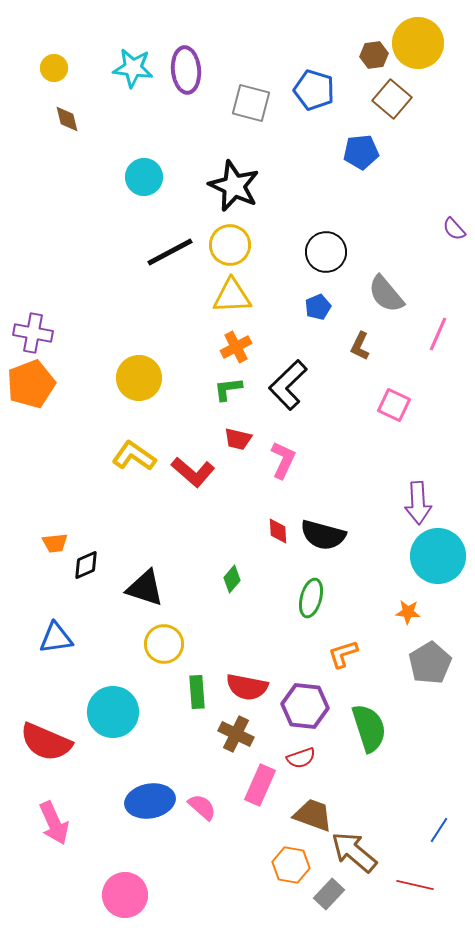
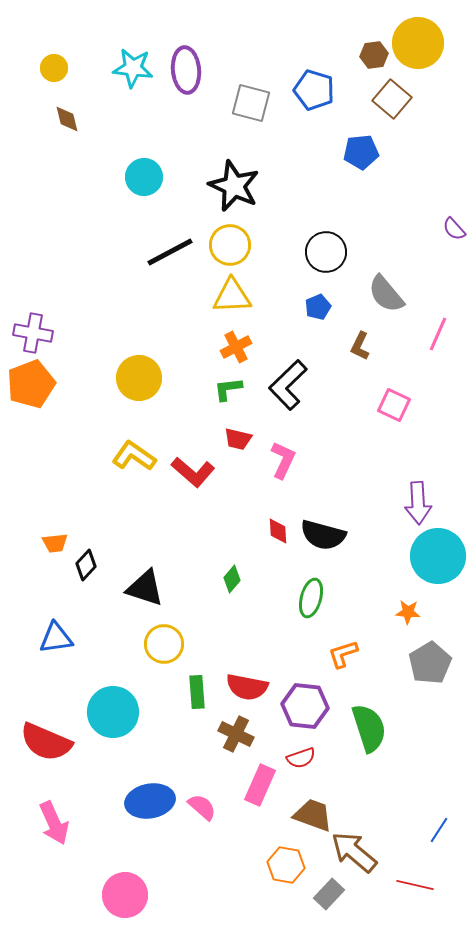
black diamond at (86, 565): rotated 24 degrees counterclockwise
orange hexagon at (291, 865): moved 5 px left
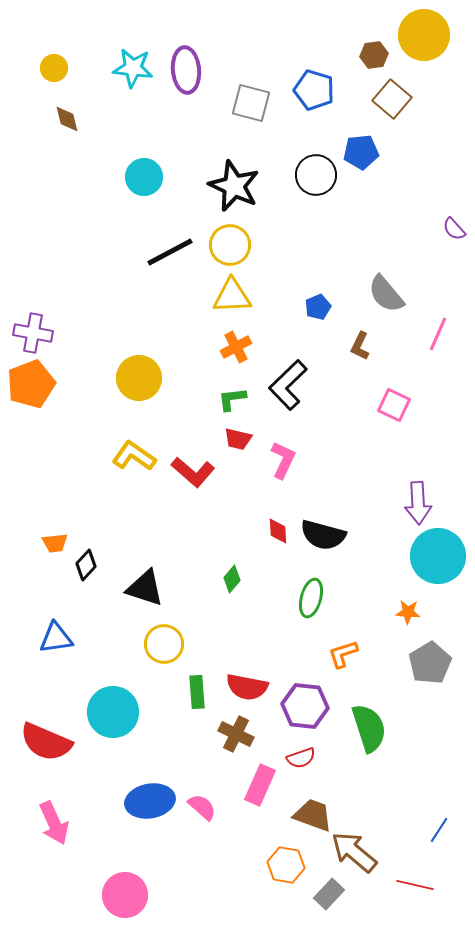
yellow circle at (418, 43): moved 6 px right, 8 px up
black circle at (326, 252): moved 10 px left, 77 px up
green L-shape at (228, 389): moved 4 px right, 10 px down
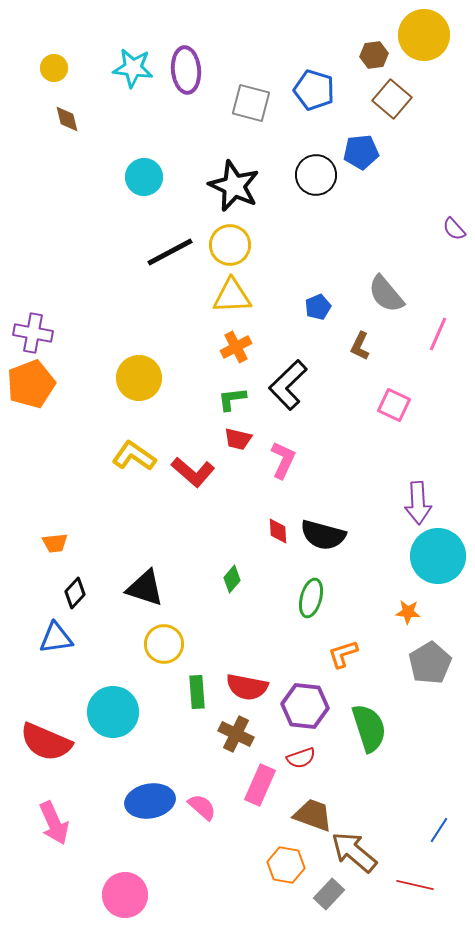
black diamond at (86, 565): moved 11 px left, 28 px down
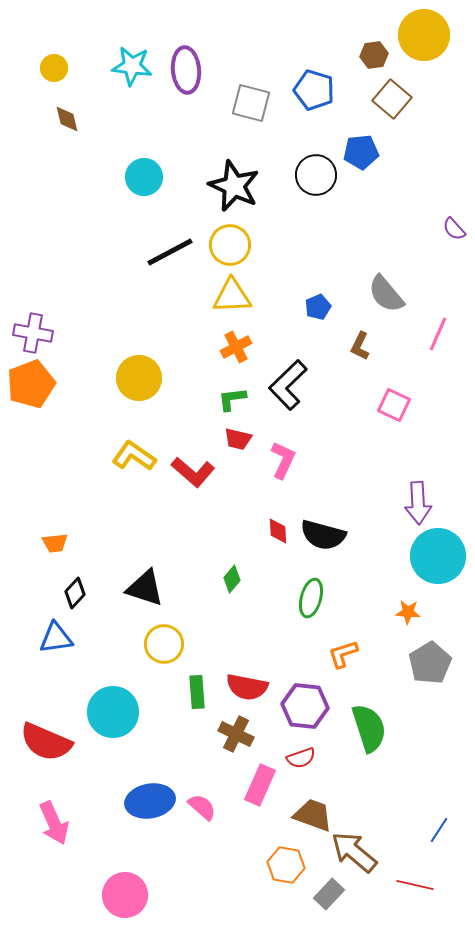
cyan star at (133, 68): moved 1 px left, 2 px up
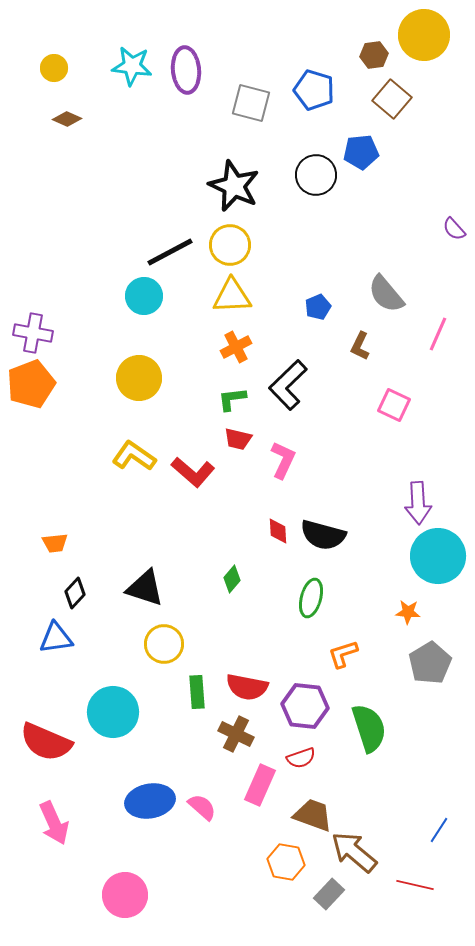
brown diamond at (67, 119): rotated 52 degrees counterclockwise
cyan circle at (144, 177): moved 119 px down
orange hexagon at (286, 865): moved 3 px up
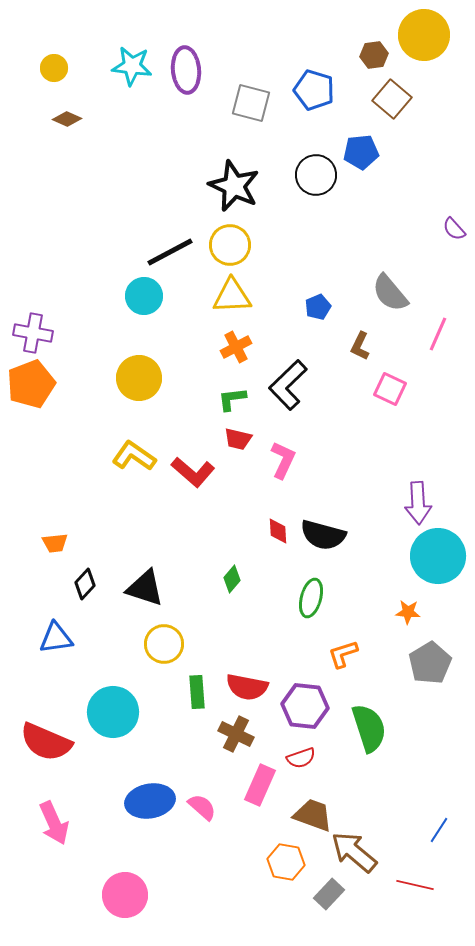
gray semicircle at (386, 294): moved 4 px right, 1 px up
pink square at (394, 405): moved 4 px left, 16 px up
black diamond at (75, 593): moved 10 px right, 9 px up
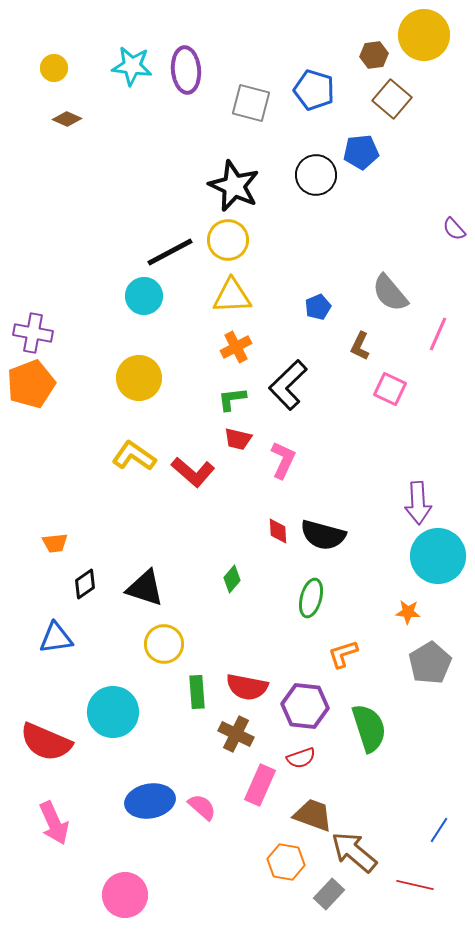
yellow circle at (230, 245): moved 2 px left, 5 px up
black diamond at (85, 584): rotated 12 degrees clockwise
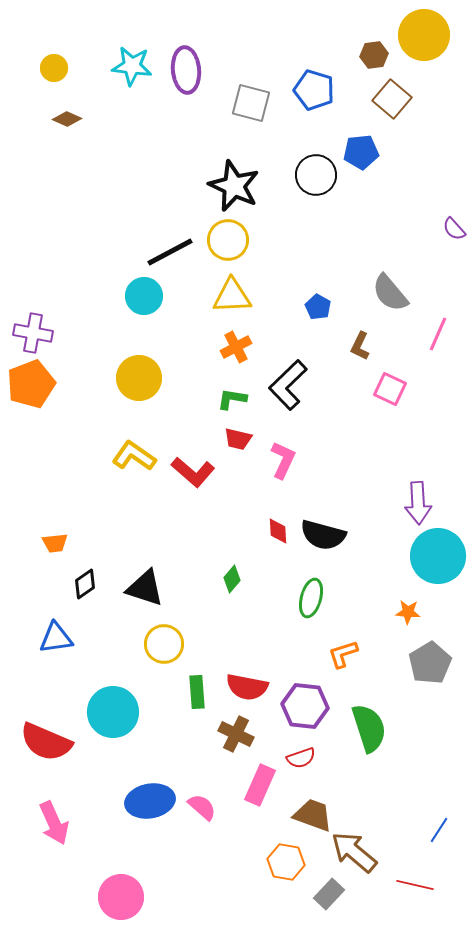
blue pentagon at (318, 307): rotated 20 degrees counterclockwise
green L-shape at (232, 399): rotated 16 degrees clockwise
pink circle at (125, 895): moved 4 px left, 2 px down
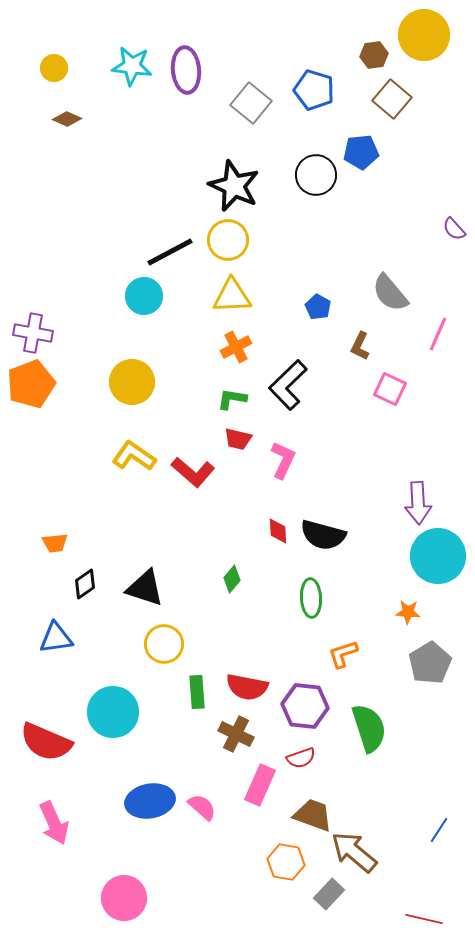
gray square at (251, 103): rotated 24 degrees clockwise
yellow circle at (139, 378): moved 7 px left, 4 px down
green ellipse at (311, 598): rotated 18 degrees counterclockwise
red line at (415, 885): moved 9 px right, 34 px down
pink circle at (121, 897): moved 3 px right, 1 px down
